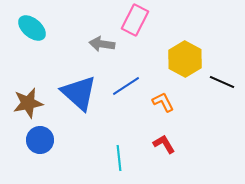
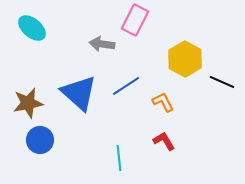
red L-shape: moved 3 px up
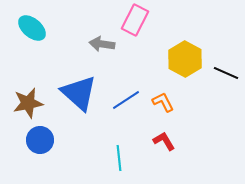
black line: moved 4 px right, 9 px up
blue line: moved 14 px down
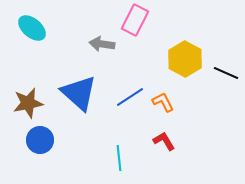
blue line: moved 4 px right, 3 px up
